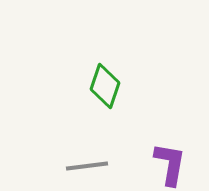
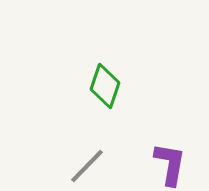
gray line: rotated 39 degrees counterclockwise
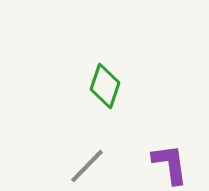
purple L-shape: rotated 18 degrees counterclockwise
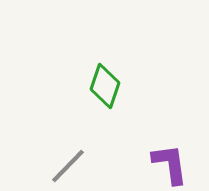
gray line: moved 19 px left
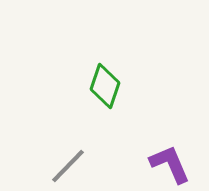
purple L-shape: rotated 15 degrees counterclockwise
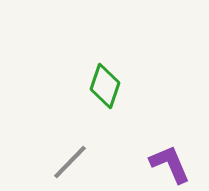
gray line: moved 2 px right, 4 px up
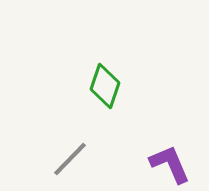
gray line: moved 3 px up
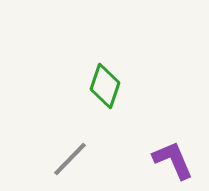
purple L-shape: moved 3 px right, 4 px up
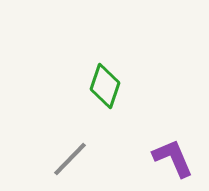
purple L-shape: moved 2 px up
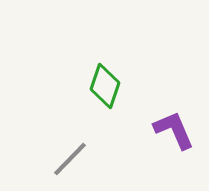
purple L-shape: moved 1 px right, 28 px up
